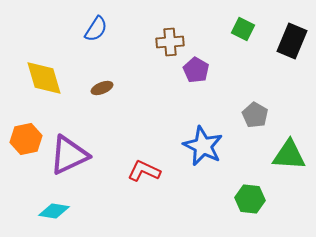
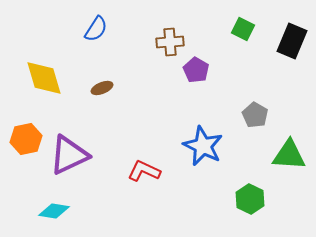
green hexagon: rotated 20 degrees clockwise
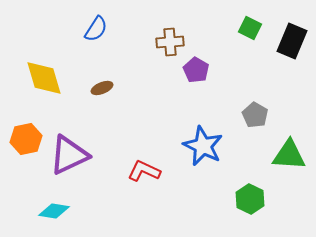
green square: moved 7 px right, 1 px up
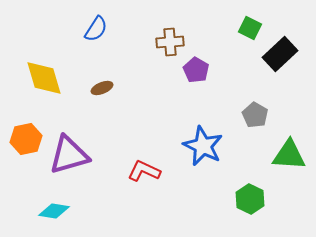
black rectangle: moved 12 px left, 13 px down; rotated 24 degrees clockwise
purple triangle: rotated 9 degrees clockwise
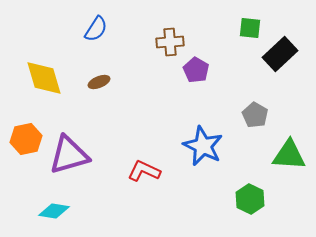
green square: rotated 20 degrees counterclockwise
brown ellipse: moved 3 px left, 6 px up
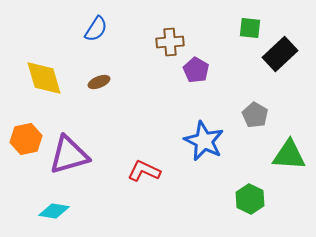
blue star: moved 1 px right, 5 px up
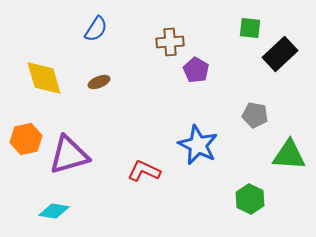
gray pentagon: rotated 20 degrees counterclockwise
blue star: moved 6 px left, 4 px down
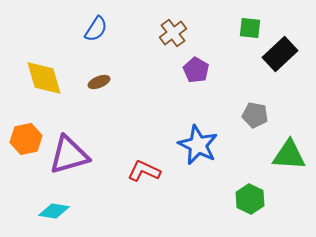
brown cross: moved 3 px right, 9 px up; rotated 32 degrees counterclockwise
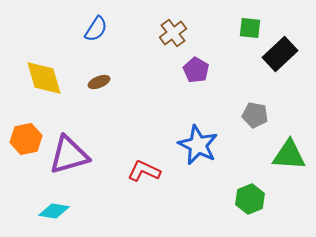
green hexagon: rotated 12 degrees clockwise
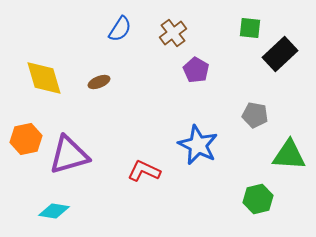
blue semicircle: moved 24 px right
green hexagon: moved 8 px right; rotated 8 degrees clockwise
